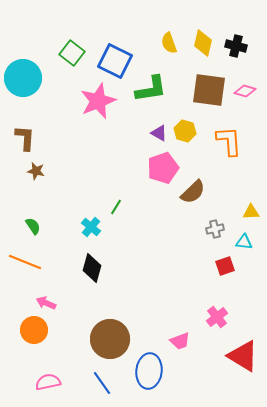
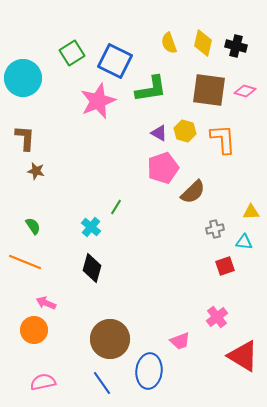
green square: rotated 20 degrees clockwise
orange L-shape: moved 6 px left, 2 px up
pink semicircle: moved 5 px left
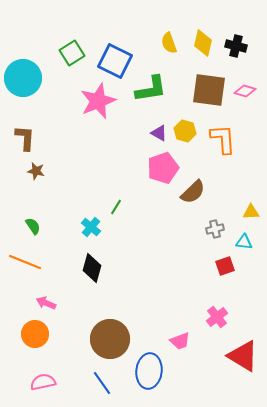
orange circle: moved 1 px right, 4 px down
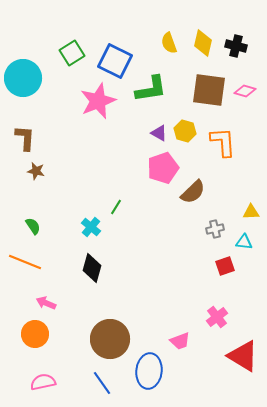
orange L-shape: moved 3 px down
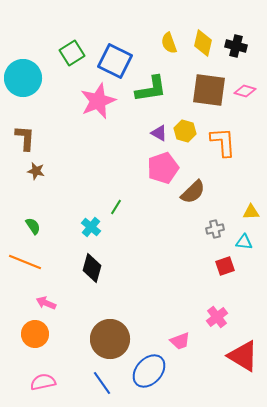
blue ellipse: rotated 36 degrees clockwise
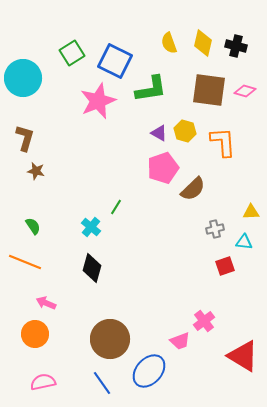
brown L-shape: rotated 12 degrees clockwise
brown semicircle: moved 3 px up
pink cross: moved 13 px left, 4 px down
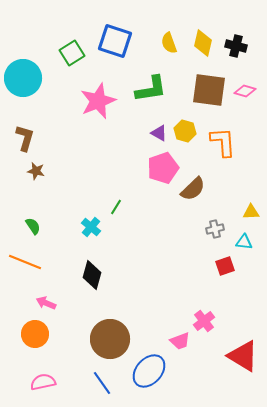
blue square: moved 20 px up; rotated 8 degrees counterclockwise
black diamond: moved 7 px down
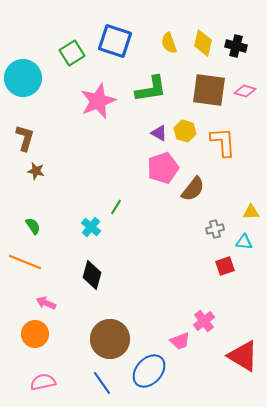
brown semicircle: rotated 8 degrees counterclockwise
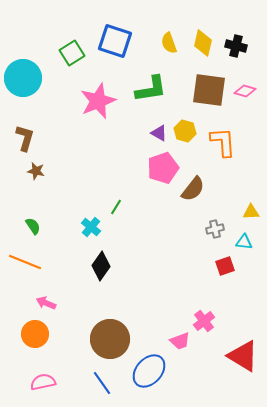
black diamond: moved 9 px right, 9 px up; rotated 20 degrees clockwise
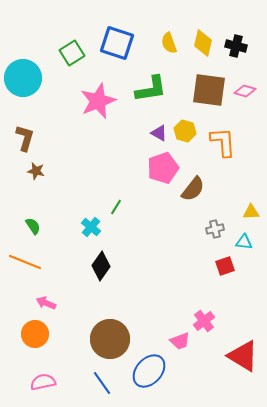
blue square: moved 2 px right, 2 px down
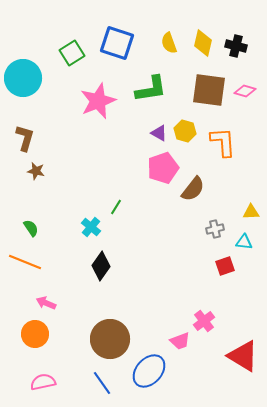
green semicircle: moved 2 px left, 2 px down
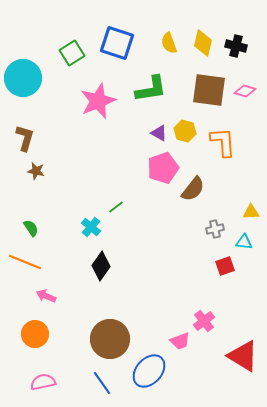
green line: rotated 21 degrees clockwise
pink arrow: moved 7 px up
